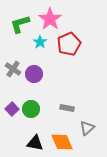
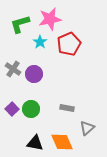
pink star: rotated 25 degrees clockwise
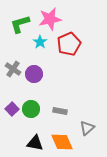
gray rectangle: moved 7 px left, 3 px down
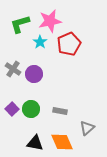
pink star: moved 2 px down
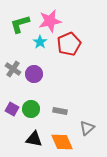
purple square: rotated 16 degrees counterclockwise
black triangle: moved 1 px left, 4 px up
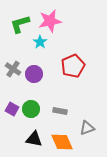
red pentagon: moved 4 px right, 22 px down
gray triangle: rotated 21 degrees clockwise
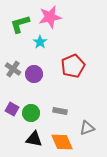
pink star: moved 4 px up
green circle: moved 4 px down
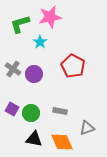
red pentagon: rotated 20 degrees counterclockwise
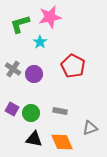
gray triangle: moved 3 px right
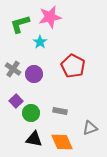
purple square: moved 4 px right, 8 px up; rotated 16 degrees clockwise
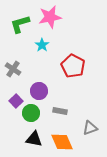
cyan star: moved 2 px right, 3 px down
purple circle: moved 5 px right, 17 px down
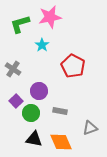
orange diamond: moved 1 px left
